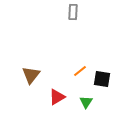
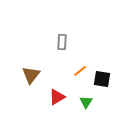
gray rectangle: moved 11 px left, 30 px down
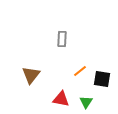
gray rectangle: moved 3 px up
red triangle: moved 4 px right, 2 px down; rotated 42 degrees clockwise
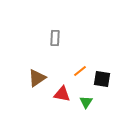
gray rectangle: moved 7 px left, 1 px up
brown triangle: moved 6 px right, 3 px down; rotated 18 degrees clockwise
red triangle: moved 1 px right, 5 px up
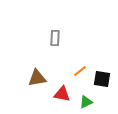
brown triangle: rotated 24 degrees clockwise
green triangle: rotated 32 degrees clockwise
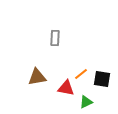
orange line: moved 1 px right, 3 px down
brown triangle: moved 1 px up
red triangle: moved 4 px right, 6 px up
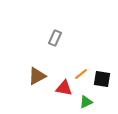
gray rectangle: rotated 21 degrees clockwise
brown triangle: moved 1 px up; rotated 18 degrees counterclockwise
red triangle: moved 2 px left
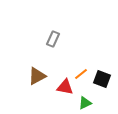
gray rectangle: moved 2 px left, 1 px down
black square: rotated 12 degrees clockwise
red triangle: moved 1 px right, 1 px up
green triangle: moved 1 px left, 1 px down
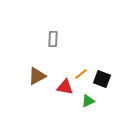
gray rectangle: rotated 21 degrees counterclockwise
green triangle: moved 3 px right, 2 px up
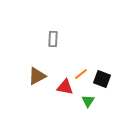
green triangle: rotated 32 degrees counterclockwise
